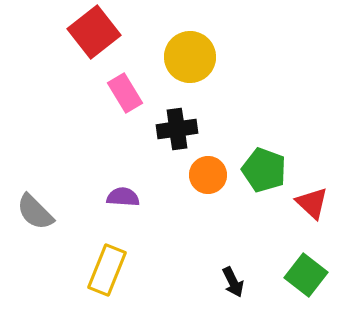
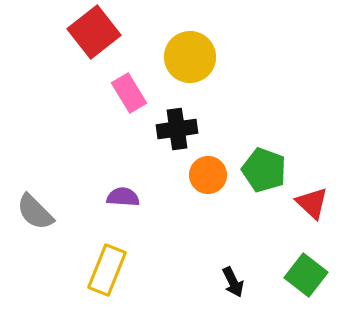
pink rectangle: moved 4 px right
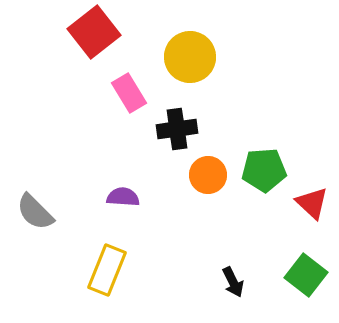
green pentagon: rotated 24 degrees counterclockwise
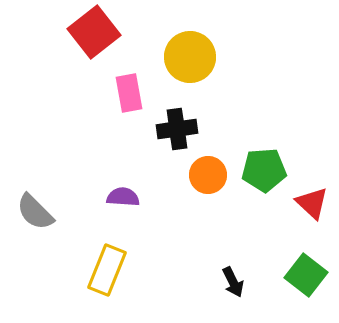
pink rectangle: rotated 21 degrees clockwise
